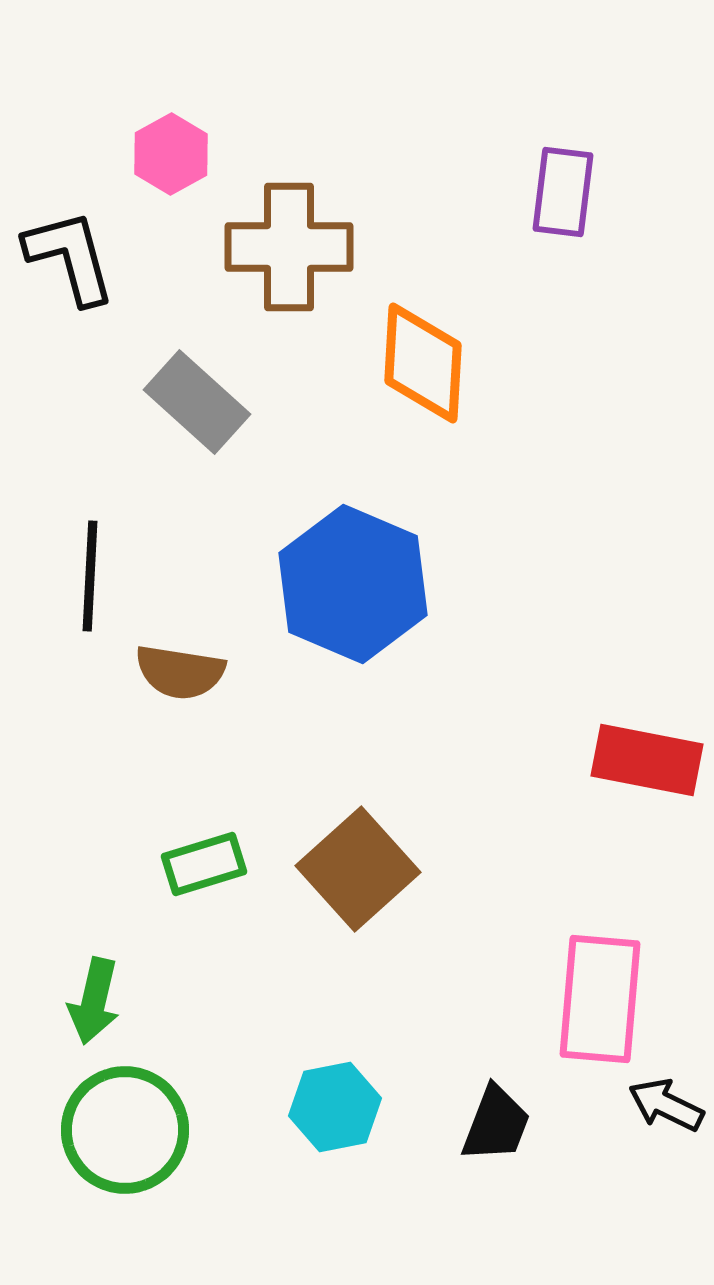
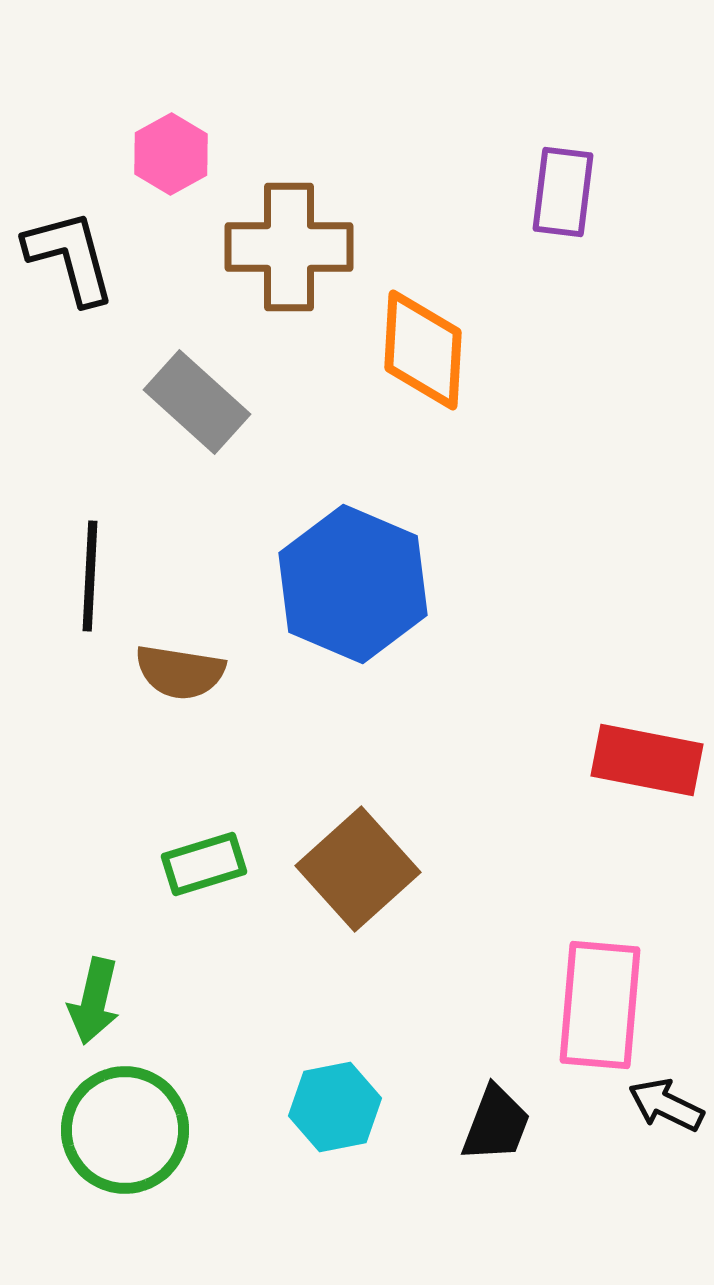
orange diamond: moved 13 px up
pink rectangle: moved 6 px down
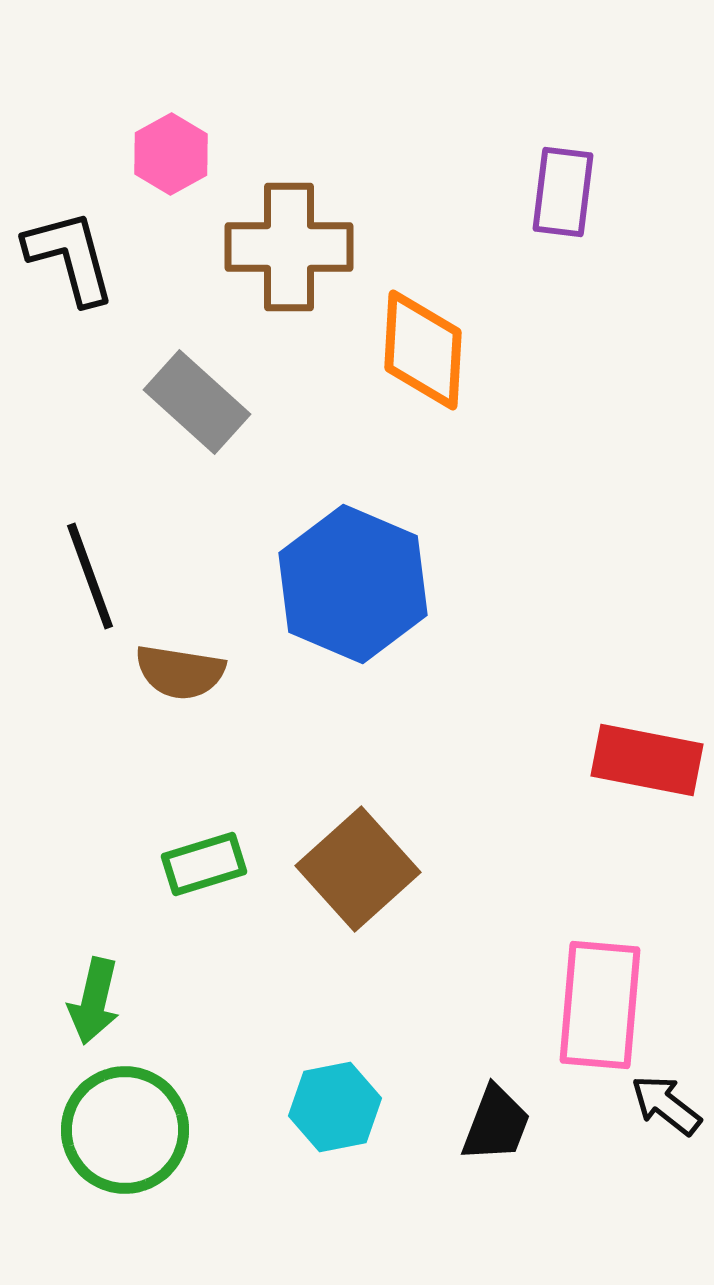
black line: rotated 23 degrees counterclockwise
black arrow: rotated 12 degrees clockwise
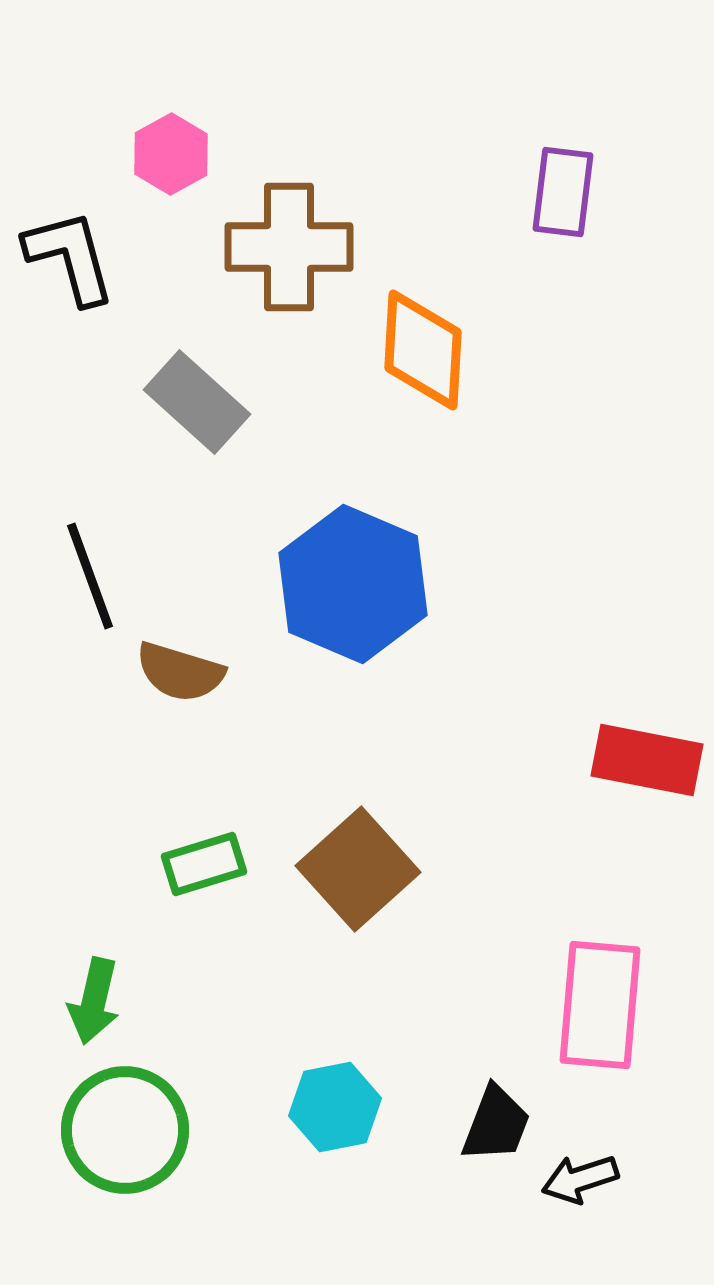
brown semicircle: rotated 8 degrees clockwise
black arrow: moved 86 px left, 74 px down; rotated 56 degrees counterclockwise
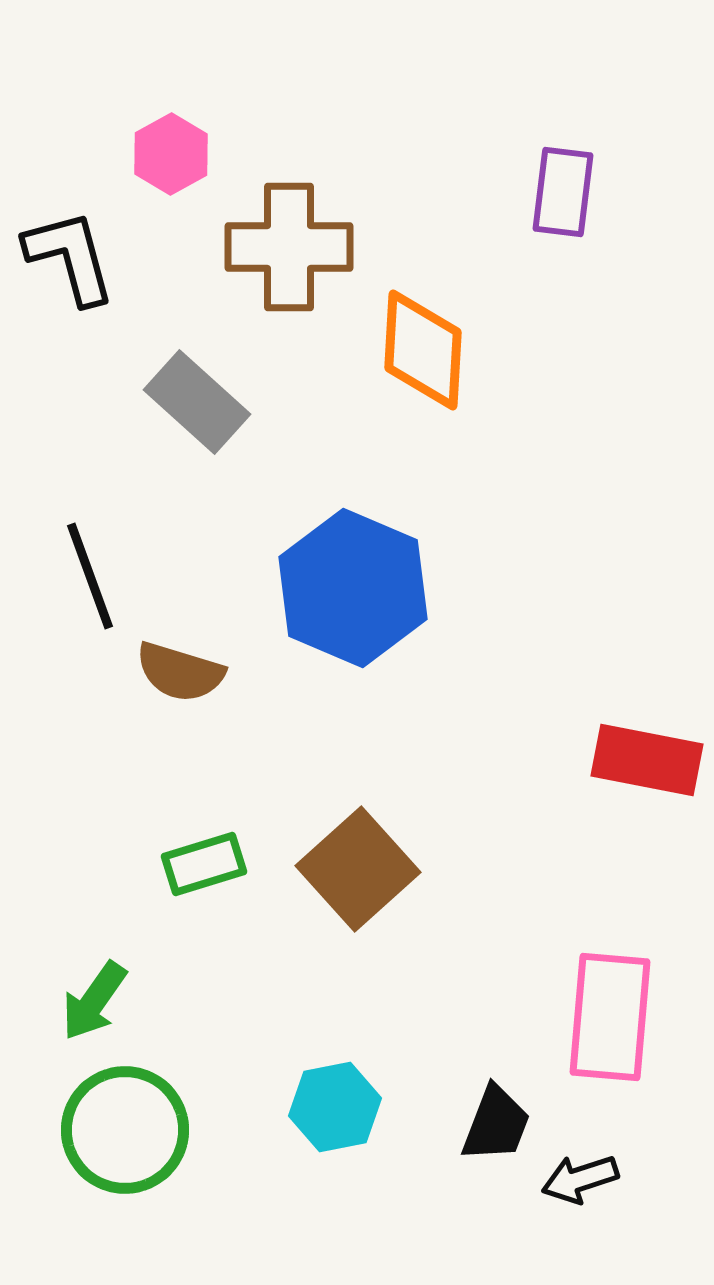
blue hexagon: moved 4 px down
green arrow: rotated 22 degrees clockwise
pink rectangle: moved 10 px right, 12 px down
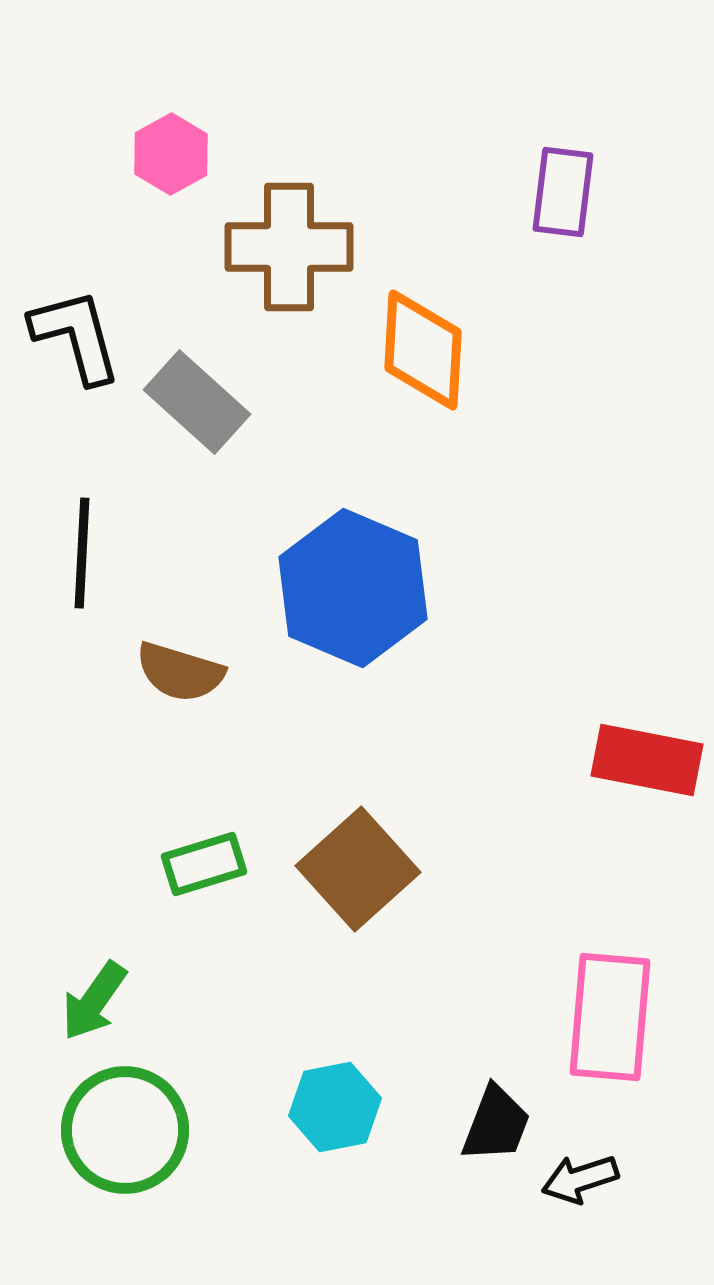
black L-shape: moved 6 px right, 79 px down
black line: moved 8 px left, 23 px up; rotated 23 degrees clockwise
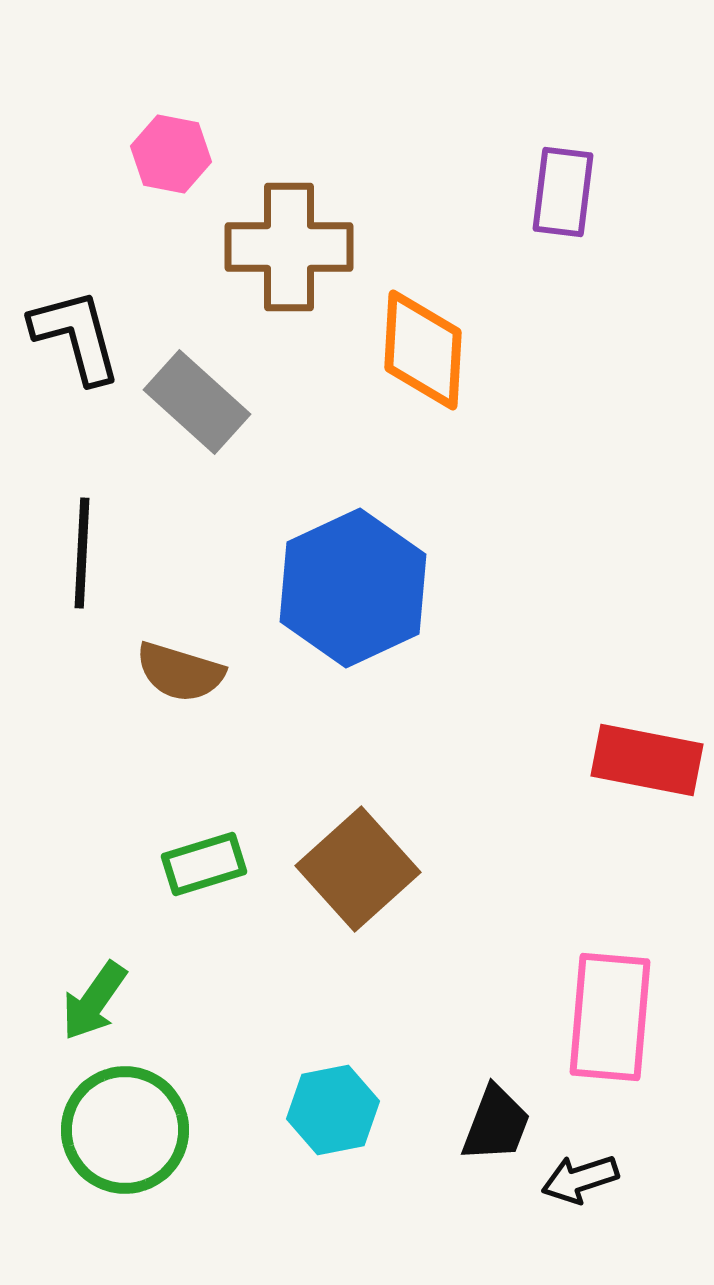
pink hexagon: rotated 20 degrees counterclockwise
blue hexagon: rotated 12 degrees clockwise
cyan hexagon: moved 2 px left, 3 px down
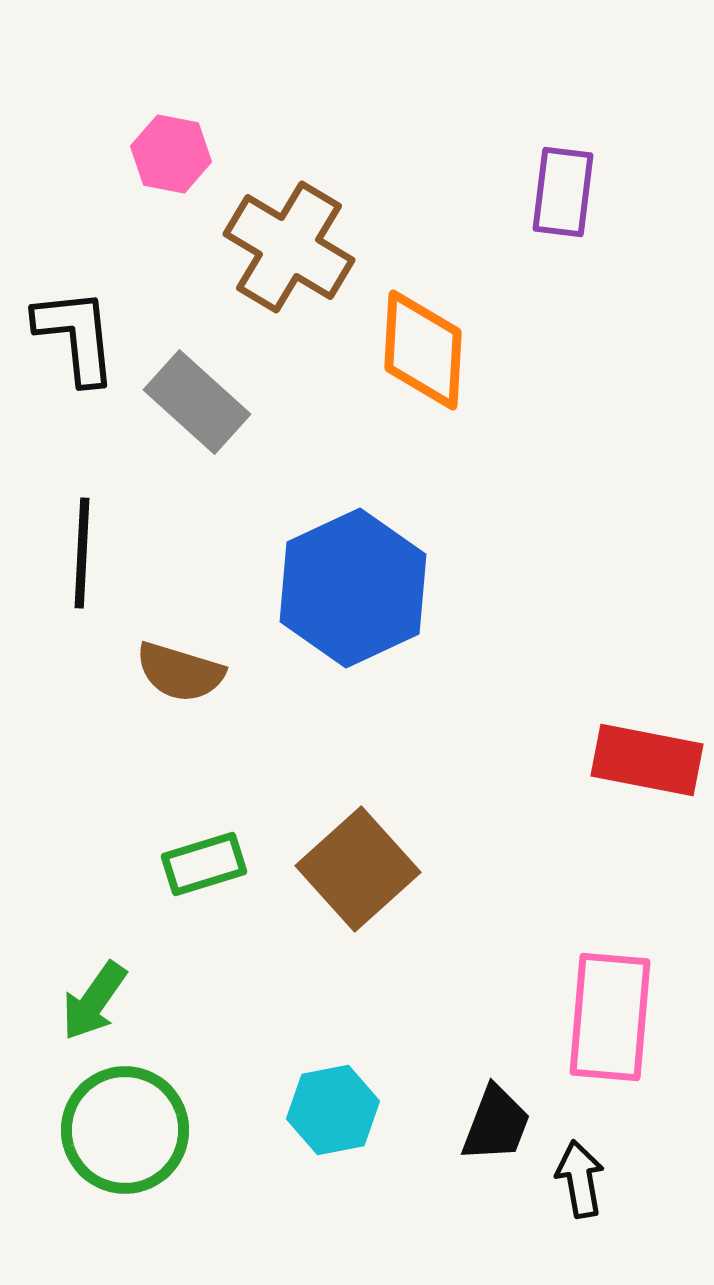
brown cross: rotated 31 degrees clockwise
black L-shape: rotated 9 degrees clockwise
black arrow: rotated 98 degrees clockwise
